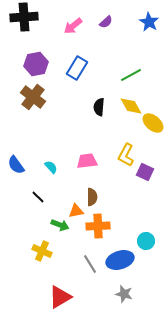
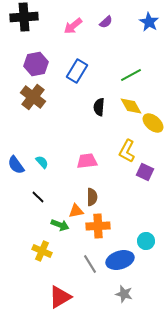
blue rectangle: moved 3 px down
yellow L-shape: moved 1 px right, 4 px up
cyan semicircle: moved 9 px left, 5 px up
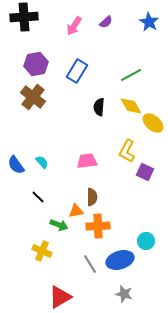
pink arrow: moved 1 px right; rotated 18 degrees counterclockwise
green arrow: moved 1 px left
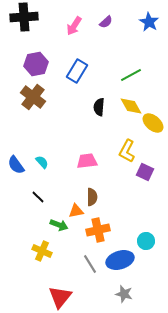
orange cross: moved 4 px down; rotated 10 degrees counterclockwise
red triangle: rotated 20 degrees counterclockwise
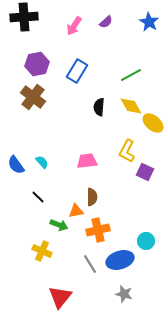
purple hexagon: moved 1 px right
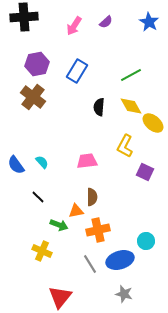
yellow L-shape: moved 2 px left, 5 px up
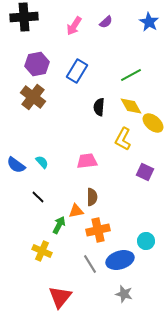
yellow L-shape: moved 2 px left, 7 px up
blue semicircle: rotated 18 degrees counterclockwise
green arrow: rotated 84 degrees counterclockwise
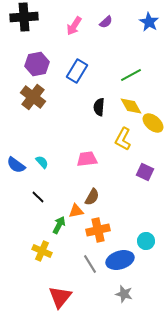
pink trapezoid: moved 2 px up
brown semicircle: rotated 30 degrees clockwise
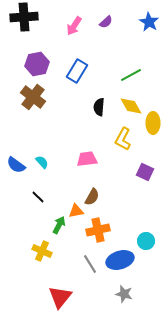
yellow ellipse: rotated 50 degrees clockwise
